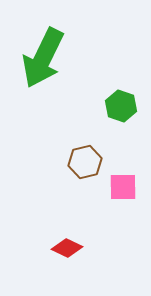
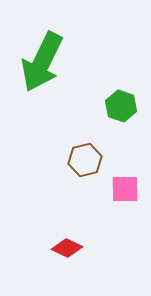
green arrow: moved 1 px left, 4 px down
brown hexagon: moved 2 px up
pink square: moved 2 px right, 2 px down
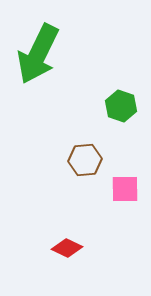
green arrow: moved 4 px left, 8 px up
brown hexagon: rotated 8 degrees clockwise
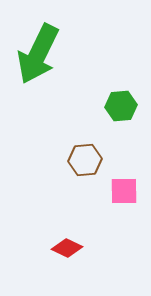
green hexagon: rotated 24 degrees counterclockwise
pink square: moved 1 px left, 2 px down
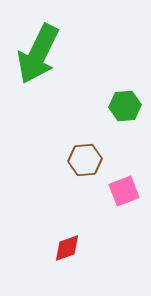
green hexagon: moved 4 px right
pink square: rotated 20 degrees counterclockwise
red diamond: rotated 44 degrees counterclockwise
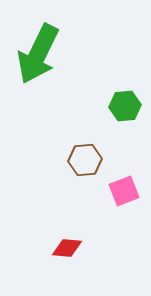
red diamond: rotated 24 degrees clockwise
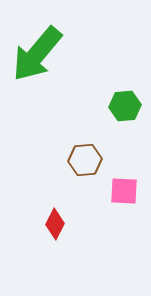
green arrow: moved 1 px left; rotated 14 degrees clockwise
pink square: rotated 24 degrees clockwise
red diamond: moved 12 px left, 24 px up; rotated 68 degrees counterclockwise
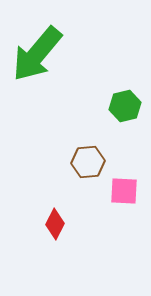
green hexagon: rotated 8 degrees counterclockwise
brown hexagon: moved 3 px right, 2 px down
